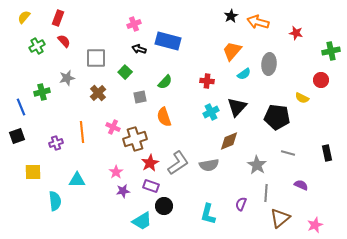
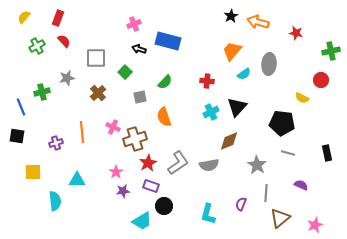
black pentagon at (277, 117): moved 5 px right, 6 px down
black square at (17, 136): rotated 28 degrees clockwise
red star at (150, 163): moved 2 px left
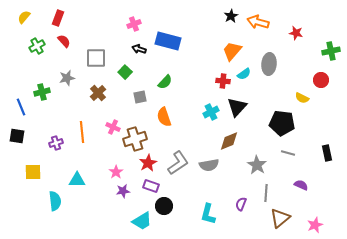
red cross at (207, 81): moved 16 px right
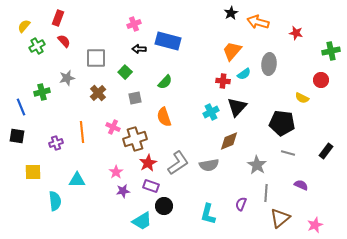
black star at (231, 16): moved 3 px up
yellow semicircle at (24, 17): moved 9 px down
black arrow at (139, 49): rotated 16 degrees counterclockwise
gray square at (140, 97): moved 5 px left, 1 px down
black rectangle at (327, 153): moved 1 px left, 2 px up; rotated 49 degrees clockwise
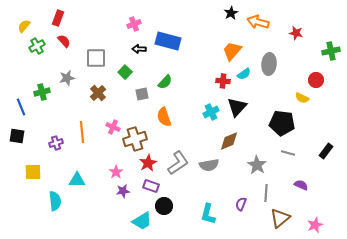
red circle at (321, 80): moved 5 px left
gray square at (135, 98): moved 7 px right, 4 px up
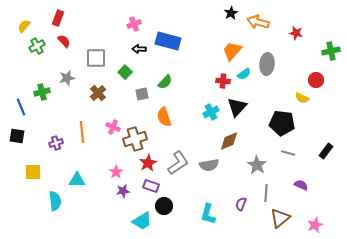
gray ellipse at (269, 64): moved 2 px left
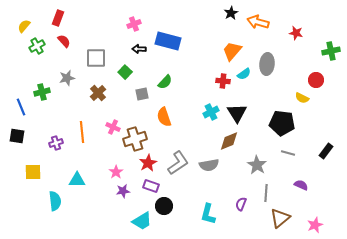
black triangle at (237, 107): moved 6 px down; rotated 15 degrees counterclockwise
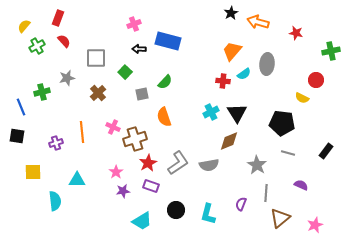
black circle at (164, 206): moved 12 px right, 4 px down
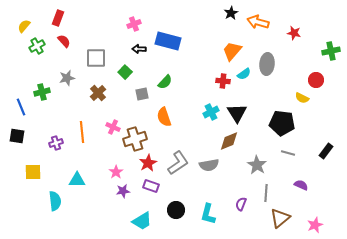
red star at (296, 33): moved 2 px left
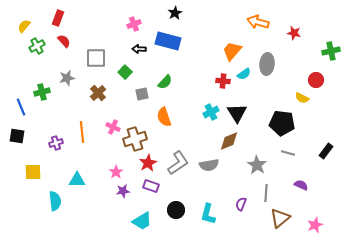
black star at (231, 13): moved 56 px left
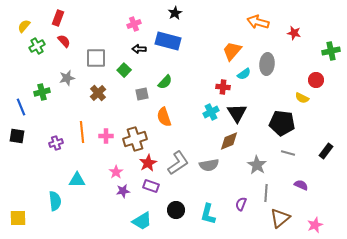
green square at (125, 72): moved 1 px left, 2 px up
red cross at (223, 81): moved 6 px down
pink cross at (113, 127): moved 7 px left, 9 px down; rotated 24 degrees counterclockwise
yellow square at (33, 172): moved 15 px left, 46 px down
